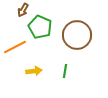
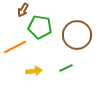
green pentagon: rotated 15 degrees counterclockwise
green line: moved 1 px right, 3 px up; rotated 56 degrees clockwise
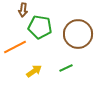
brown arrow: rotated 24 degrees counterclockwise
brown circle: moved 1 px right, 1 px up
yellow arrow: rotated 28 degrees counterclockwise
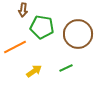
green pentagon: moved 2 px right
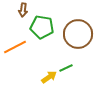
yellow arrow: moved 15 px right, 6 px down
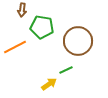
brown arrow: moved 1 px left
brown circle: moved 7 px down
green line: moved 2 px down
yellow arrow: moved 7 px down
